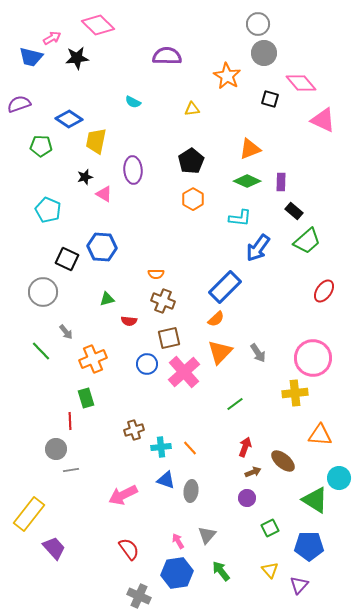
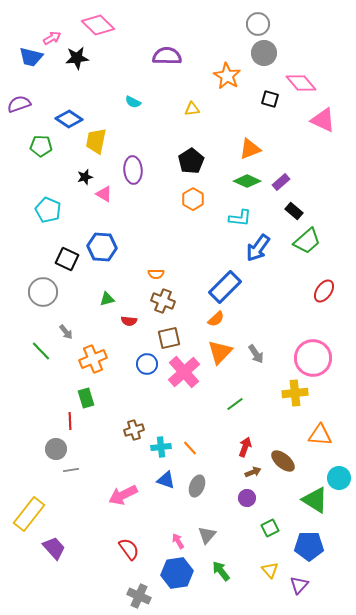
purple rectangle at (281, 182): rotated 48 degrees clockwise
gray arrow at (258, 353): moved 2 px left, 1 px down
gray ellipse at (191, 491): moved 6 px right, 5 px up; rotated 15 degrees clockwise
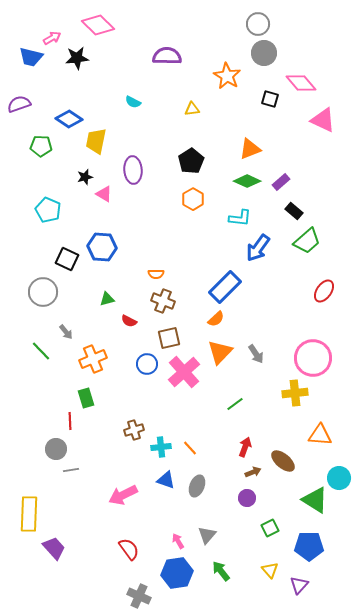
red semicircle at (129, 321): rotated 21 degrees clockwise
yellow rectangle at (29, 514): rotated 36 degrees counterclockwise
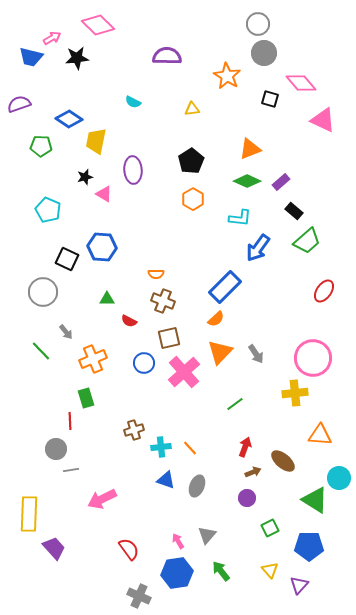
green triangle at (107, 299): rotated 14 degrees clockwise
blue circle at (147, 364): moved 3 px left, 1 px up
pink arrow at (123, 495): moved 21 px left, 4 px down
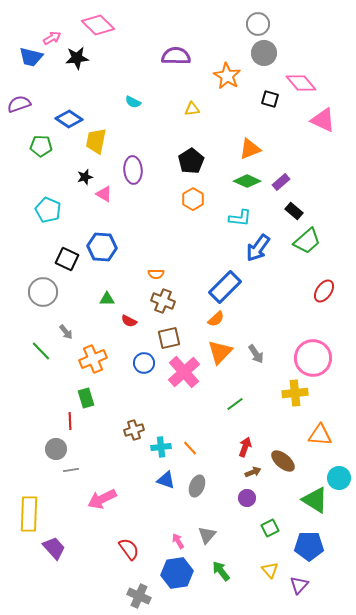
purple semicircle at (167, 56): moved 9 px right
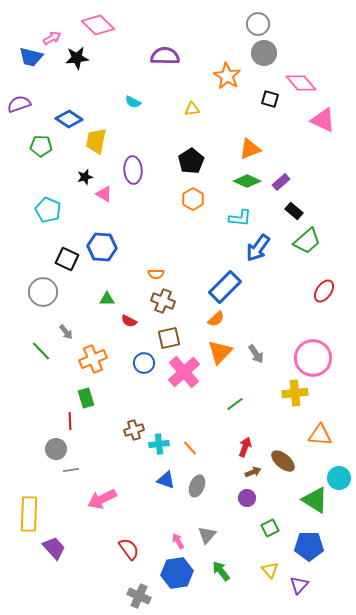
purple semicircle at (176, 56): moved 11 px left
cyan cross at (161, 447): moved 2 px left, 3 px up
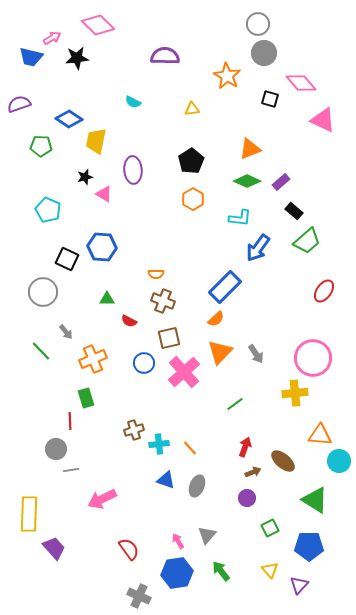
cyan circle at (339, 478): moved 17 px up
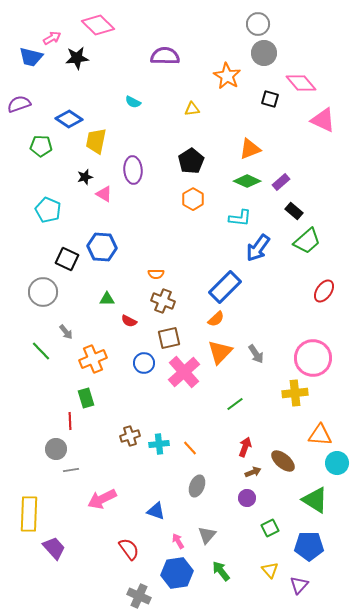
brown cross at (134, 430): moved 4 px left, 6 px down
cyan circle at (339, 461): moved 2 px left, 2 px down
blue triangle at (166, 480): moved 10 px left, 31 px down
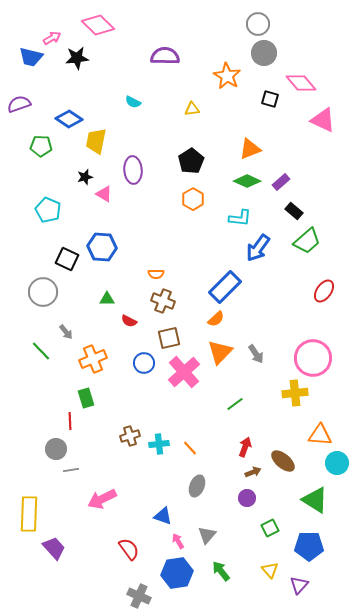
blue triangle at (156, 511): moved 7 px right, 5 px down
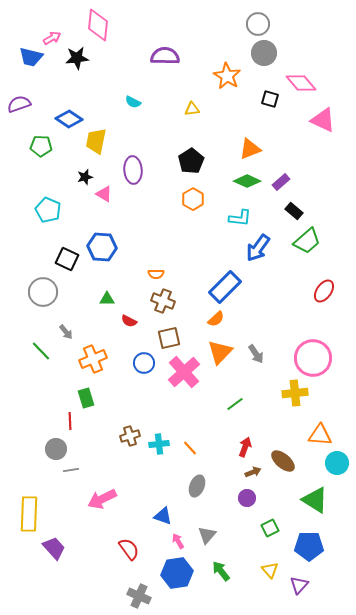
pink diamond at (98, 25): rotated 52 degrees clockwise
